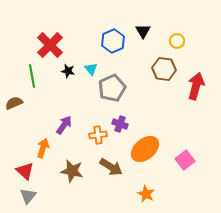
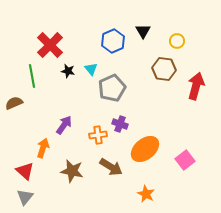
gray triangle: moved 3 px left, 1 px down
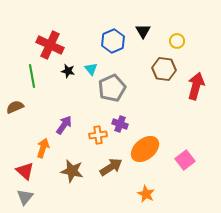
red cross: rotated 20 degrees counterclockwise
brown semicircle: moved 1 px right, 4 px down
brown arrow: rotated 65 degrees counterclockwise
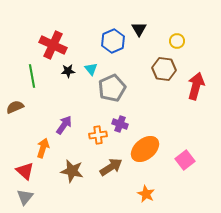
black triangle: moved 4 px left, 2 px up
red cross: moved 3 px right
black star: rotated 16 degrees counterclockwise
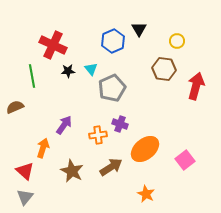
brown star: rotated 15 degrees clockwise
